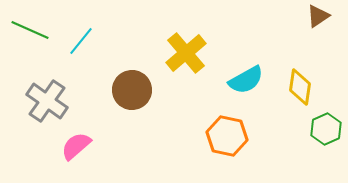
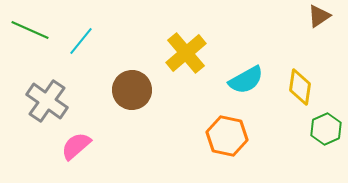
brown triangle: moved 1 px right
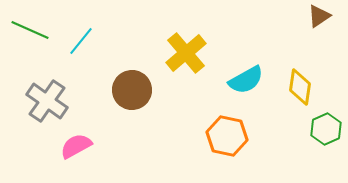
pink semicircle: rotated 12 degrees clockwise
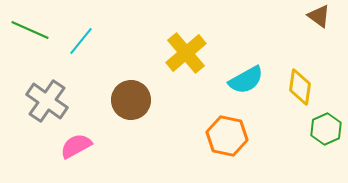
brown triangle: rotated 50 degrees counterclockwise
brown circle: moved 1 px left, 10 px down
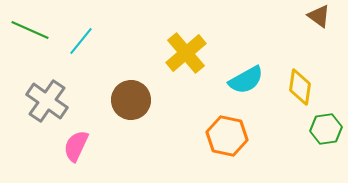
green hexagon: rotated 16 degrees clockwise
pink semicircle: rotated 36 degrees counterclockwise
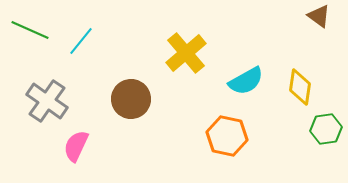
cyan semicircle: moved 1 px down
brown circle: moved 1 px up
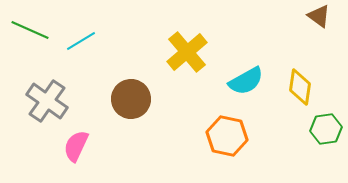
cyan line: rotated 20 degrees clockwise
yellow cross: moved 1 px right, 1 px up
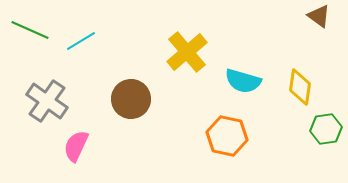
cyan semicircle: moved 3 px left; rotated 45 degrees clockwise
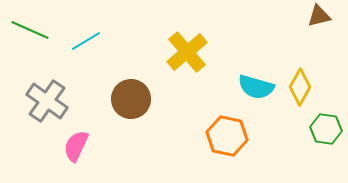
brown triangle: rotated 50 degrees counterclockwise
cyan line: moved 5 px right
cyan semicircle: moved 13 px right, 6 px down
yellow diamond: rotated 21 degrees clockwise
green hexagon: rotated 16 degrees clockwise
